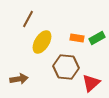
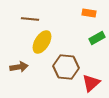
brown line: moved 2 px right; rotated 66 degrees clockwise
orange rectangle: moved 12 px right, 25 px up
brown arrow: moved 12 px up
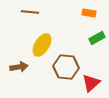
brown line: moved 7 px up
yellow ellipse: moved 3 px down
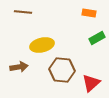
brown line: moved 7 px left
yellow ellipse: rotated 45 degrees clockwise
brown hexagon: moved 4 px left, 3 px down
